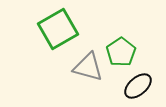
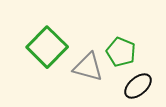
green square: moved 11 px left, 18 px down; rotated 15 degrees counterclockwise
green pentagon: rotated 16 degrees counterclockwise
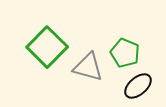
green pentagon: moved 4 px right, 1 px down
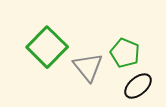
gray triangle: rotated 36 degrees clockwise
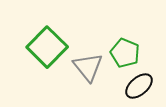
black ellipse: moved 1 px right
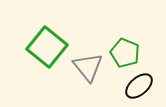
green square: rotated 6 degrees counterclockwise
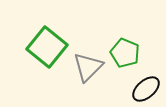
gray triangle: rotated 24 degrees clockwise
black ellipse: moved 7 px right, 3 px down
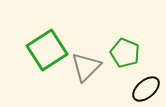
green square: moved 3 px down; rotated 18 degrees clockwise
gray triangle: moved 2 px left
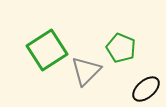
green pentagon: moved 4 px left, 5 px up
gray triangle: moved 4 px down
